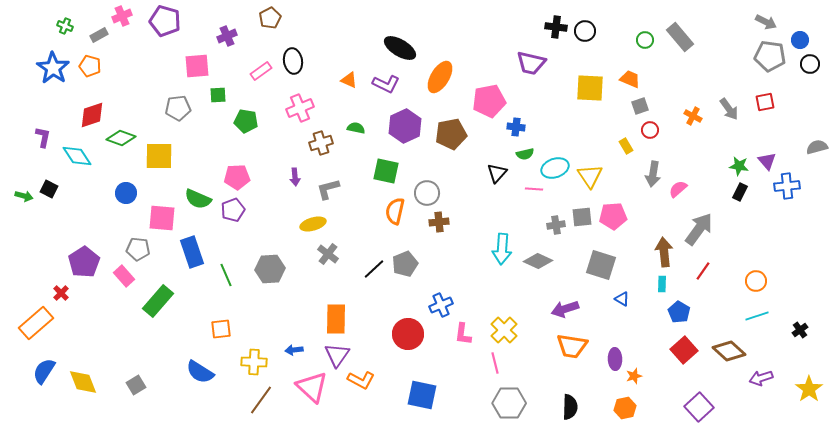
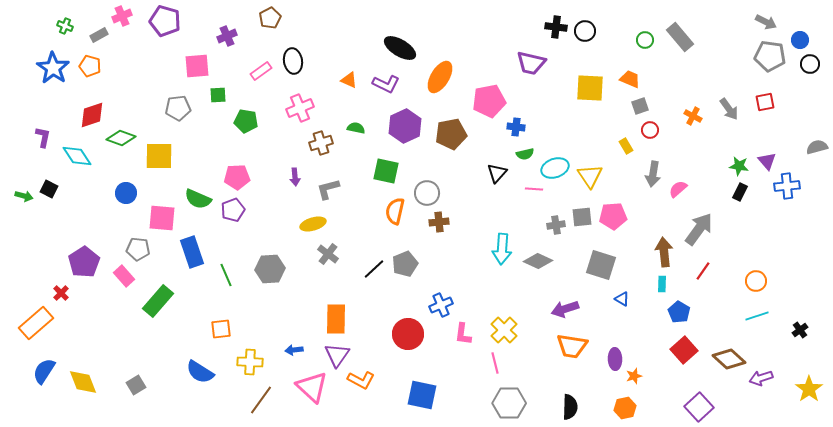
brown diamond at (729, 351): moved 8 px down
yellow cross at (254, 362): moved 4 px left
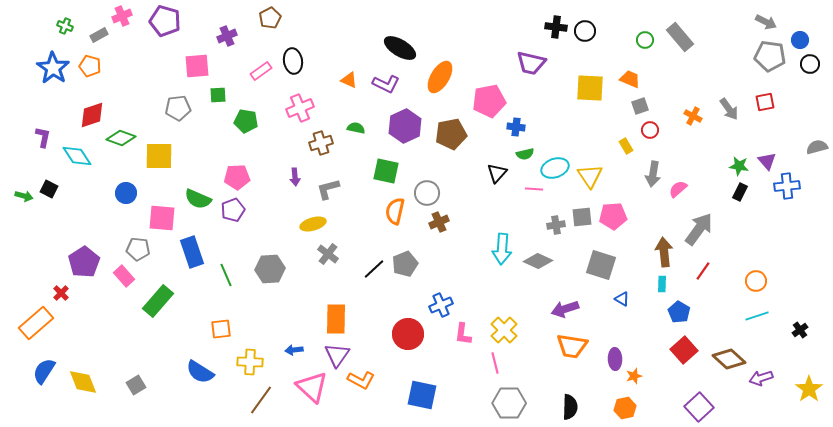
brown cross at (439, 222): rotated 18 degrees counterclockwise
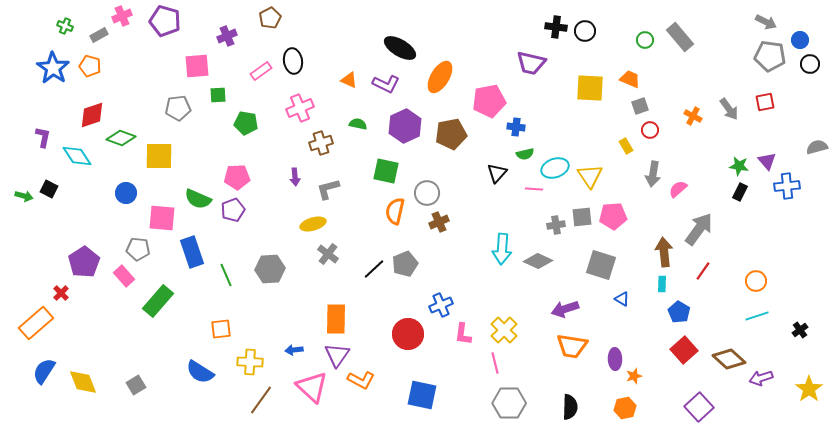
green pentagon at (246, 121): moved 2 px down
green semicircle at (356, 128): moved 2 px right, 4 px up
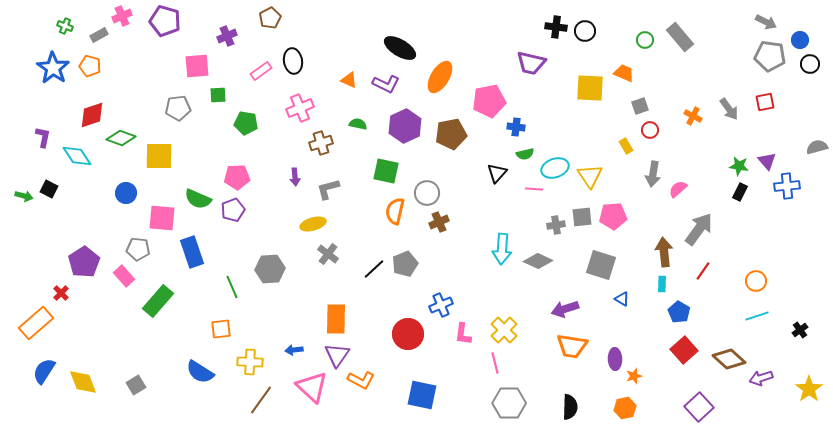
orange trapezoid at (630, 79): moved 6 px left, 6 px up
green line at (226, 275): moved 6 px right, 12 px down
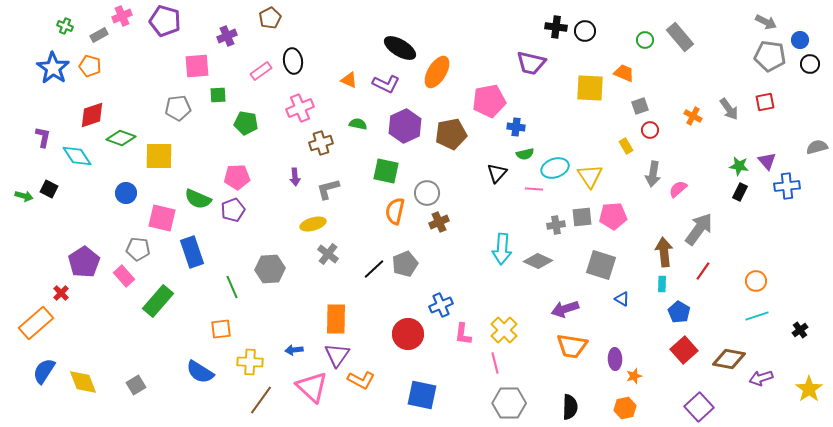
orange ellipse at (440, 77): moved 3 px left, 5 px up
pink square at (162, 218): rotated 8 degrees clockwise
brown diamond at (729, 359): rotated 32 degrees counterclockwise
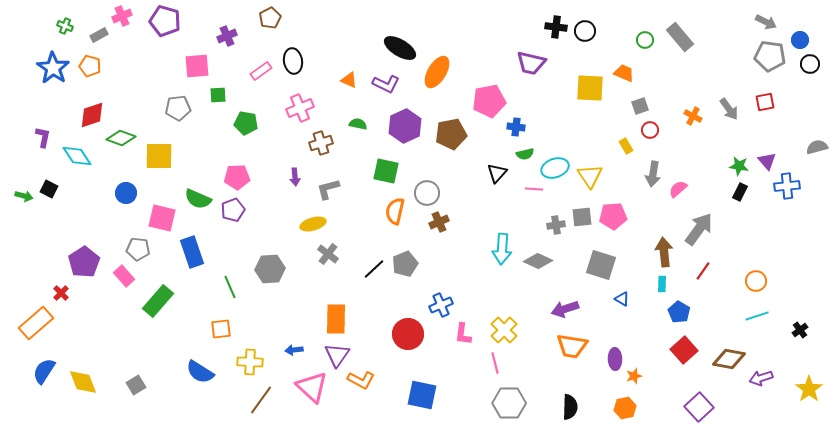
green line at (232, 287): moved 2 px left
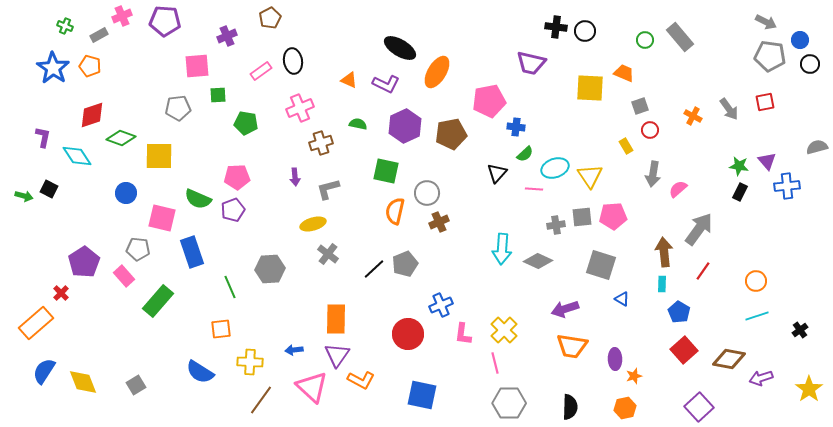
purple pentagon at (165, 21): rotated 12 degrees counterclockwise
green semicircle at (525, 154): rotated 30 degrees counterclockwise
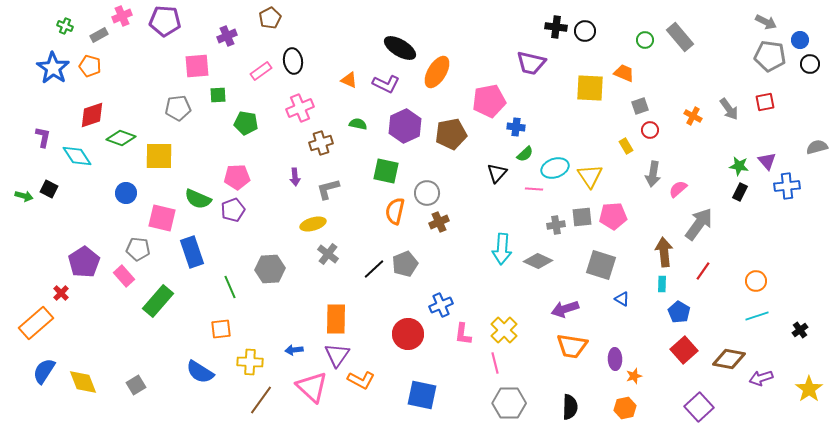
gray arrow at (699, 229): moved 5 px up
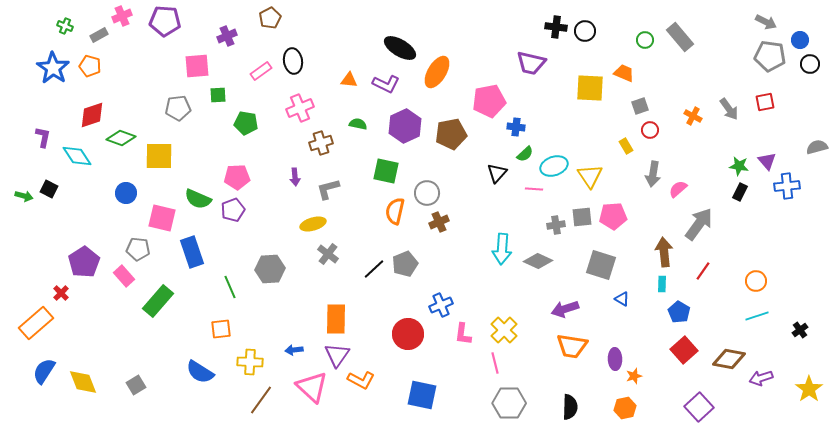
orange triangle at (349, 80): rotated 18 degrees counterclockwise
cyan ellipse at (555, 168): moved 1 px left, 2 px up
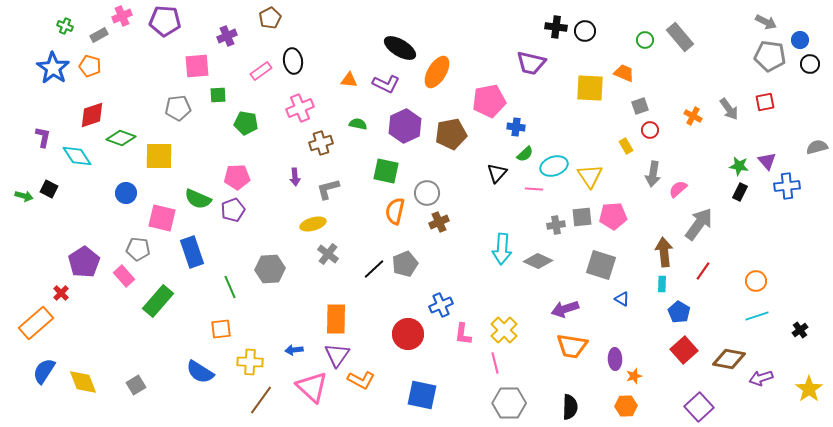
orange hexagon at (625, 408): moved 1 px right, 2 px up; rotated 10 degrees clockwise
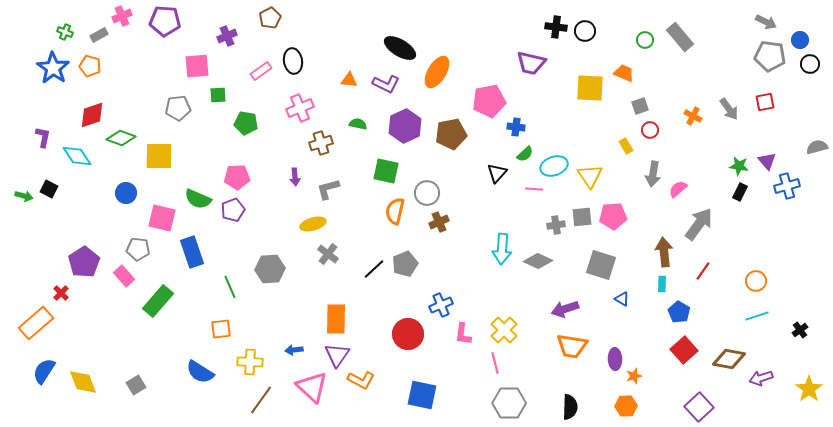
green cross at (65, 26): moved 6 px down
blue cross at (787, 186): rotated 10 degrees counterclockwise
